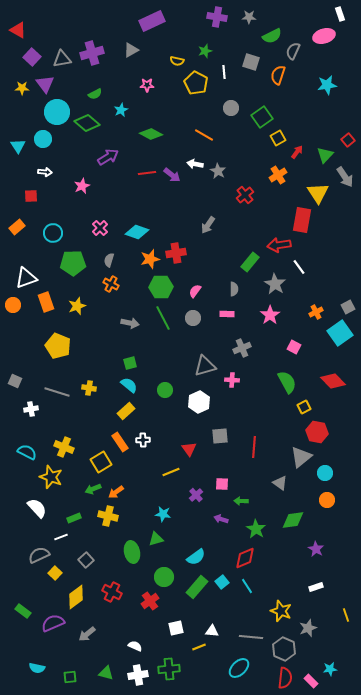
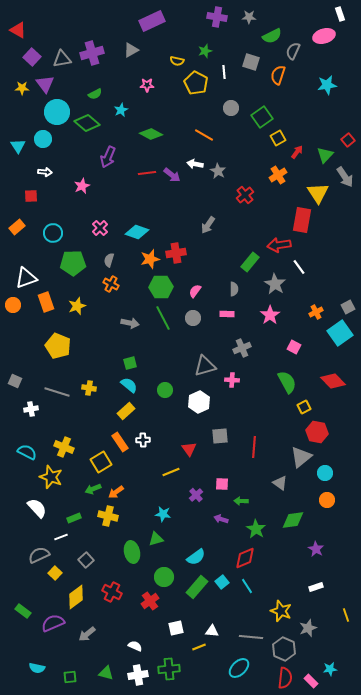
purple arrow at (108, 157): rotated 145 degrees clockwise
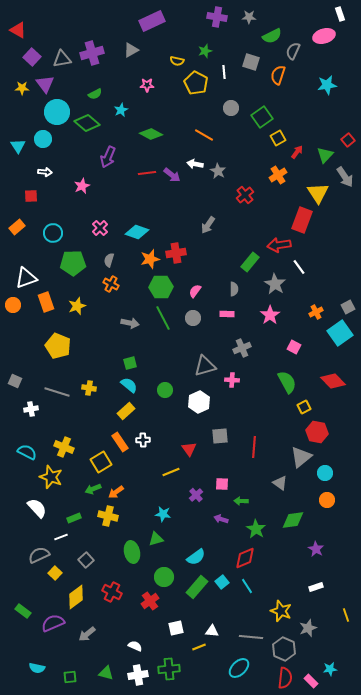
red rectangle at (302, 220): rotated 10 degrees clockwise
